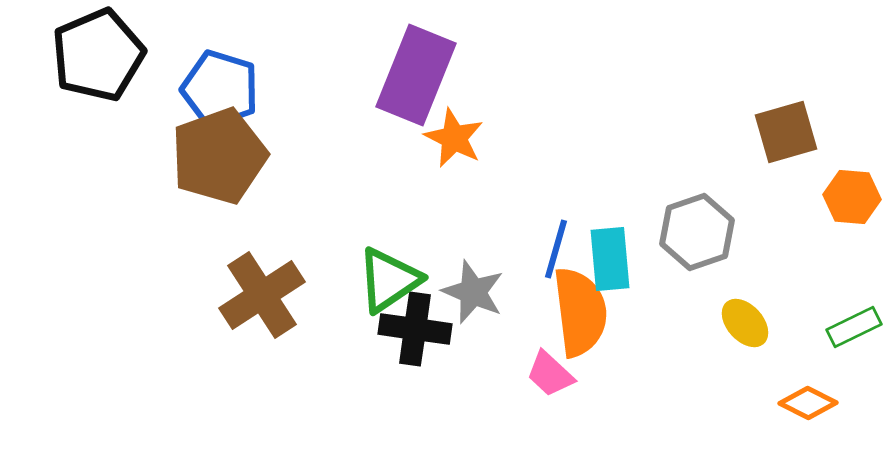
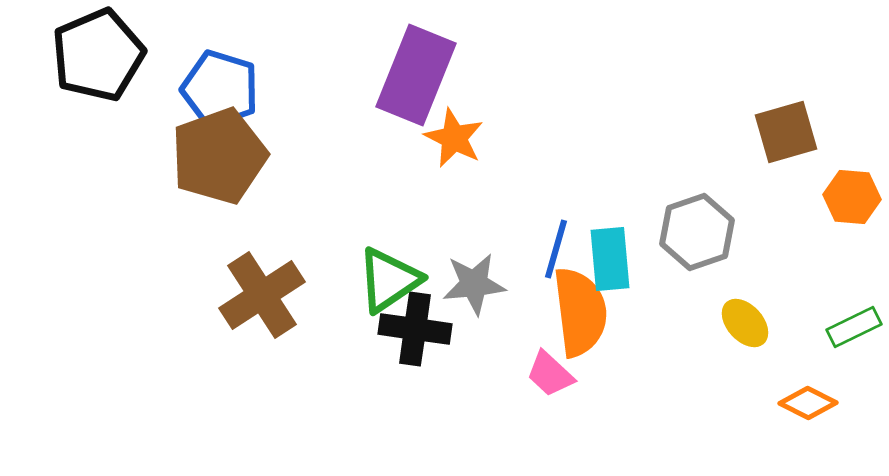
gray star: moved 1 px right, 8 px up; rotated 28 degrees counterclockwise
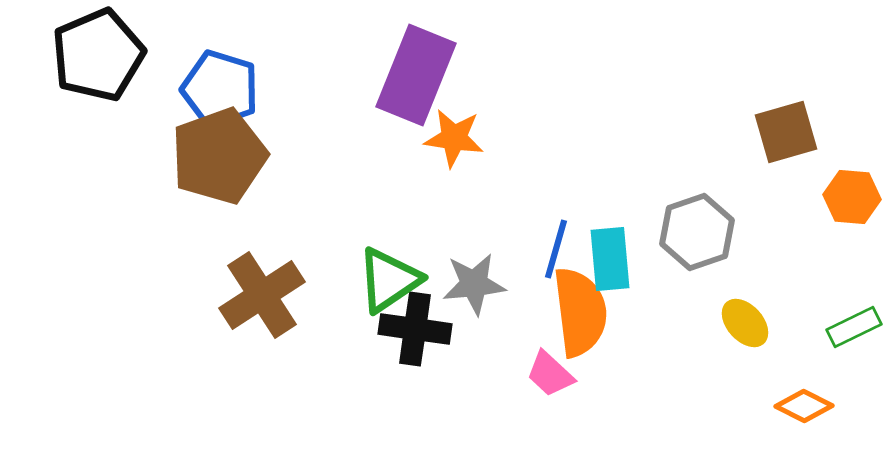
orange star: rotated 18 degrees counterclockwise
orange diamond: moved 4 px left, 3 px down
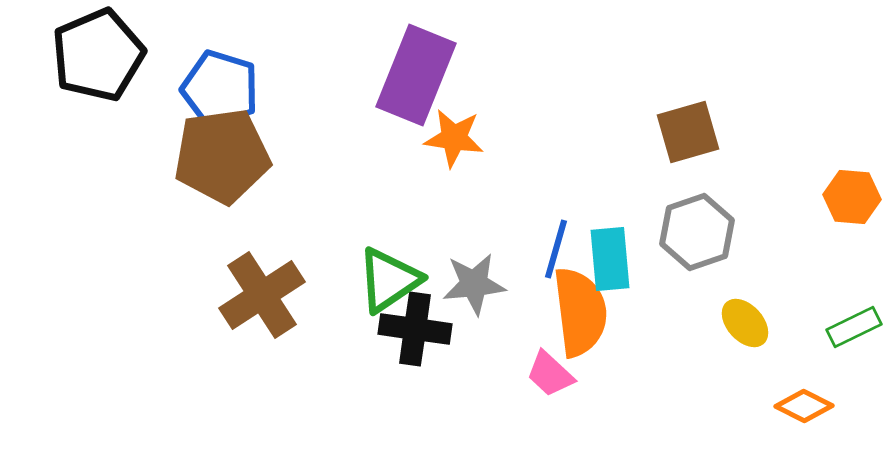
brown square: moved 98 px left
brown pentagon: moved 3 px right; rotated 12 degrees clockwise
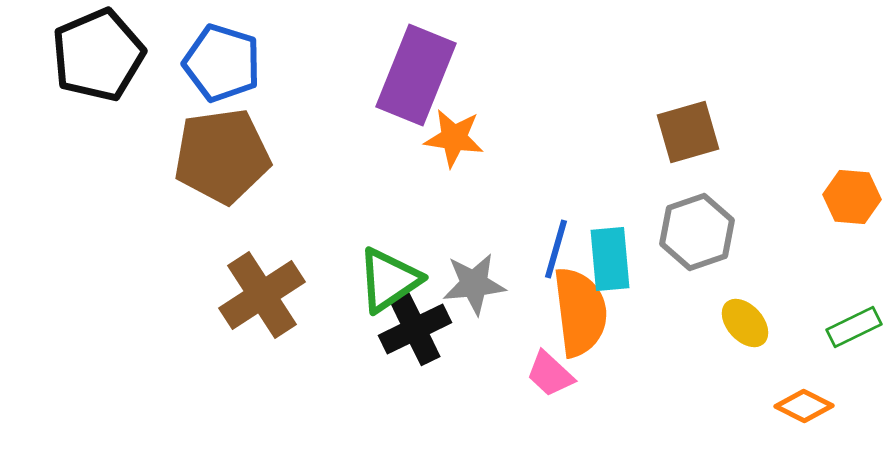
blue pentagon: moved 2 px right, 26 px up
black cross: rotated 34 degrees counterclockwise
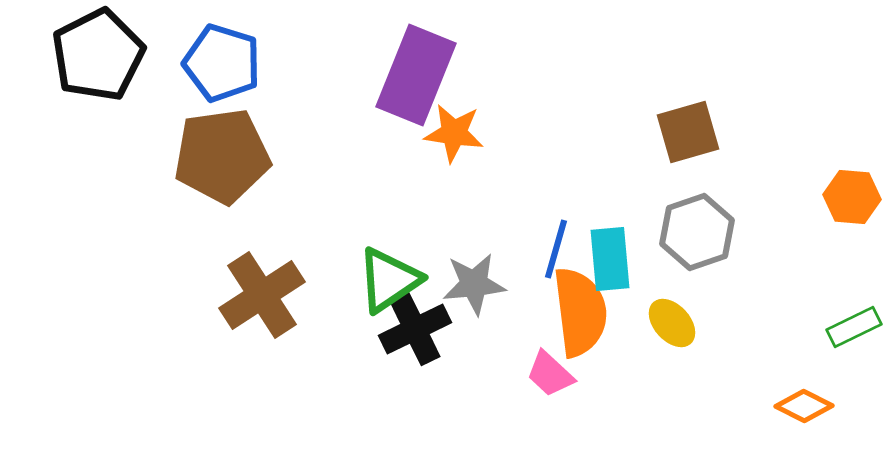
black pentagon: rotated 4 degrees counterclockwise
orange star: moved 5 px up
yellow ellipse: moved 73 px left
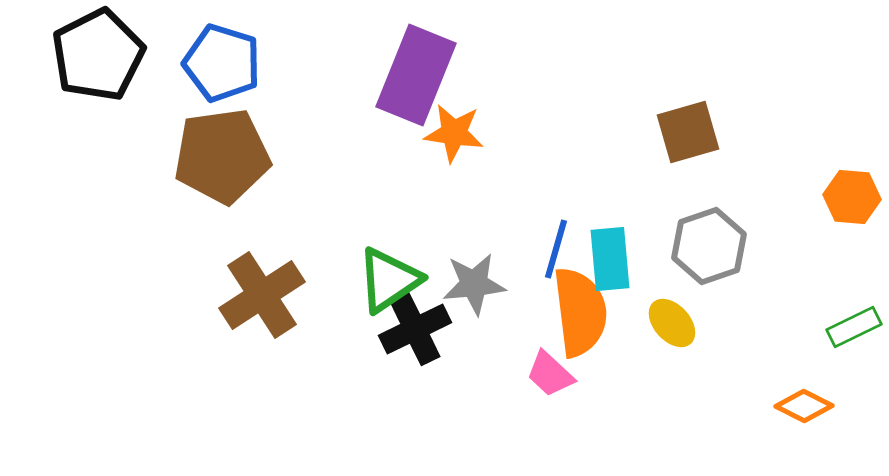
gray hexagon: moved 12 px right, 14 px down
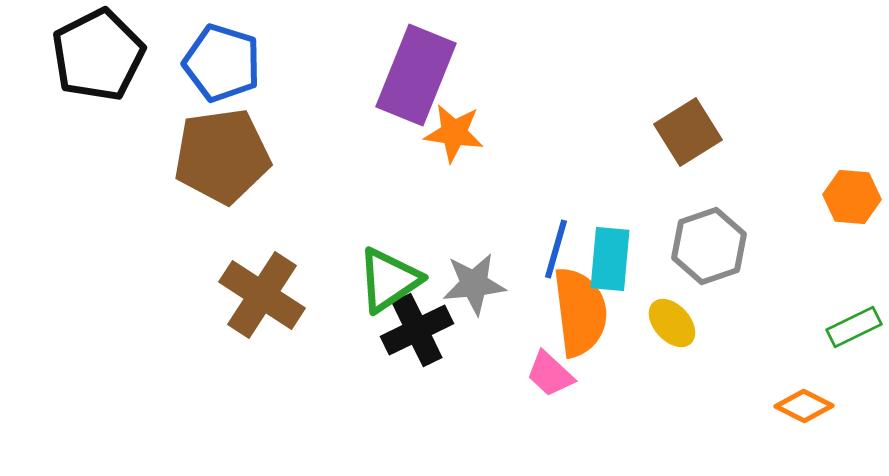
brown square: rotated 16 degrees counterclockwise
cyan rectangle: rotated 10 degrees clockwise
brown cross: rotated 24 degrees counterclockwise
black cross: moved 2 px right, 1 px down
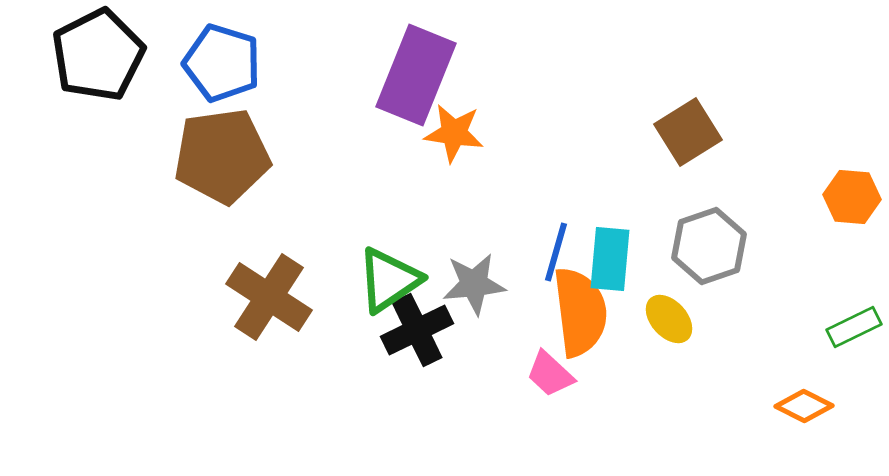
blue line: moved 3 px down
brown cross: moved 7 px right, 2 px down
yellow ellipse: moved 3 px left, 4 px up
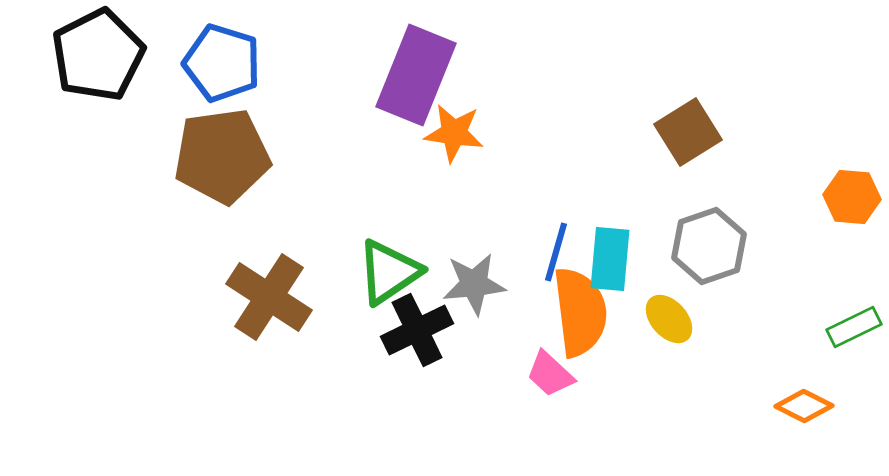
green triangle: moved 8 px up
